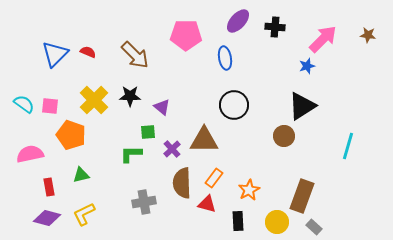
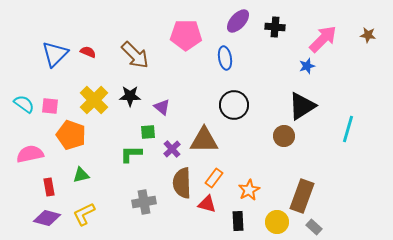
cyan line: moved 17 px up
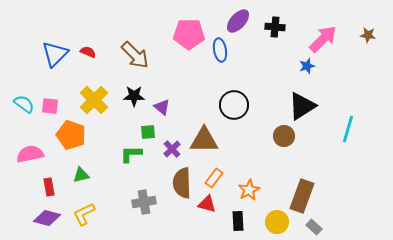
pink pentagon: moved 3 px right, 1 px up
blue ellipse: moved 5 px left, 8 px up
black star: moved 4 px right
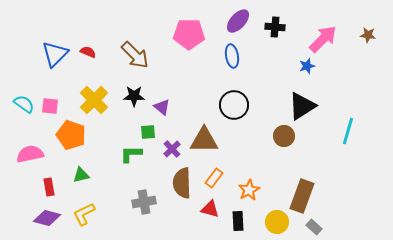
blue ellipse: moved 12 px right, 6 px down
cyan line: moved 2 px down
red triangle: moved 3 px right, 5 px down
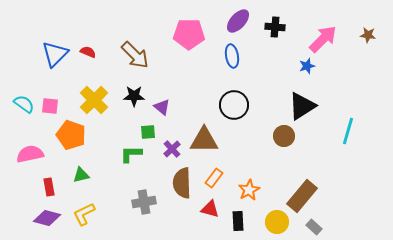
brown rectangle: rotated 20 degrees clockwise
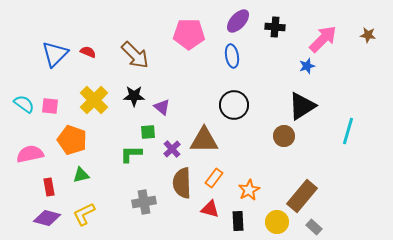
orange pentagon: moved 1 px right, 5 px down
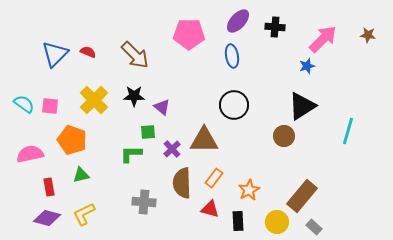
gray cross: rotated 15 degrees clockwise
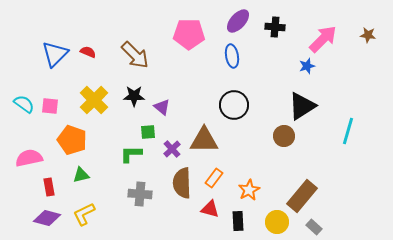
pink semicircle: moved 1 px left, 4 px down
gray cross: moved 4 px left, 8 px up
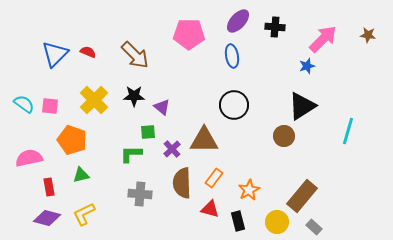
black rectangle: rotated 12 degrees counterclockwise
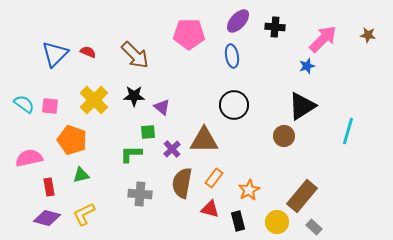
brown semicircle: rotated 12 degrees clockwise
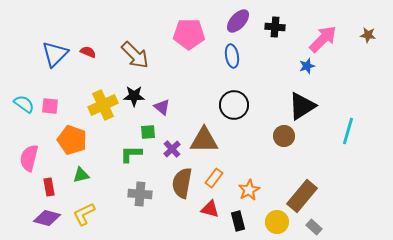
yellow cross: moved 9 px right, 5 px down; rotated 20 degrees clockwise
pink semicircle: rotated 64 degrees counterclockwise
